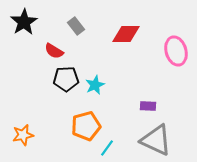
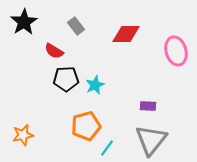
gray triangle: moved 5 px left; rotated 44 degrees clockwise
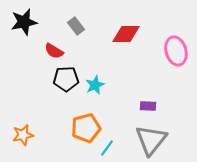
black star: rotated 20 degrees clockwise
orange pentagon: moved 2 px down
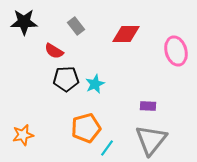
black star: rotated 12 degrees clockwise
cyan star: moved 1 px up
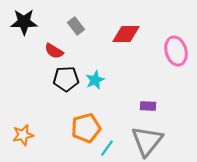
cyan star: moved 4 px up
gray triangle: moved 4 px left, 1 px down
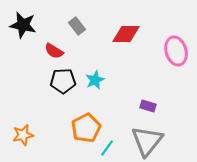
black star: moved 1 px left, 3 px down; rotated 12 degrees clockwise
gray rectangle: moved 1 px right
black pentagon: moved 3 px left, 2 px down
purple rectangle: rotated 14 degrees clockwise
orange pentagon: rotated 12 degrees counterclockwise
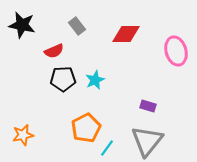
black star: moved 1 px left
red semicircle: rotated 54 degrees counterclockwise
black pentagon: moved 2 px up
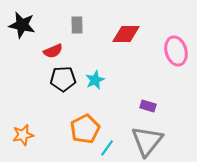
gray rectangle: moved 1 px up; rotated 36 degrees clockwise
red semicircle: moved 1 px left
orange pentagon: moved 1 px left, 1 px down
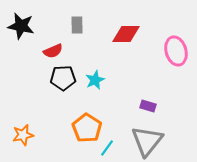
black star: moved 1 px left, 1 px down
black pentagon: moved 1 px up
orange pentagon: moved 2 px right, 1 px up; rotated 12 degrees counterclockwise
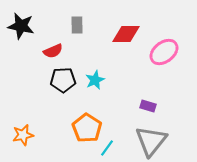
pink ellipse: moved 12 px left, 1 px down; rotated 68 degrees clockwise
black pentagon: moved 2 px down
gray triangle: moved 4 px right
